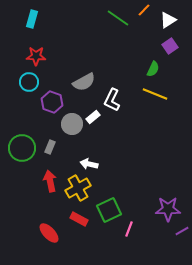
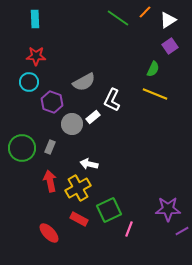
orange line: moved 1 px right, 2 px down
cyan rectangle: moved 3 px right; rotated 18 degrees counterclockwise
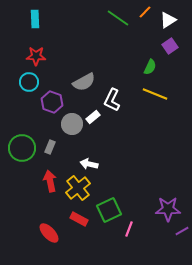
green semicircle: moved 3 px left, 2 px up
yellow cross: rotated 10 degrees counterclockwise
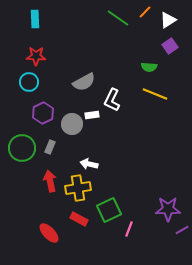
green semicircle: moved 1 px left; rotated 70 degrees clockwise
purple hexagon: moved 9 px left, 11 px down; rotated 15 degrees clockwise
white rectangle: moved 1 px left, 2 px up; rotated 32 degrees clockwise
yellow cross: rotated 30 degrees clockwise
purple line: moved 1 px up
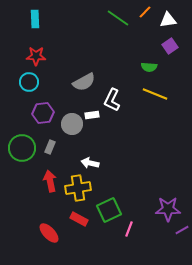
white triangle: rotated 24 degrees clockwise
purple hexagon: rotated 20 degrees clockwise
white arrow: moved 1 px right, 1 px up
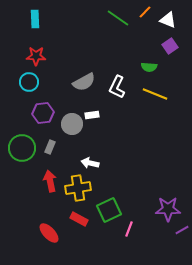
white triangle: rotated 30 degrees clockwise
white L-shape: moved 5 px right, 13 px up
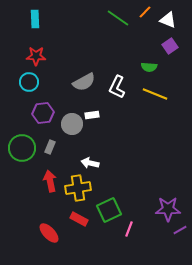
purple line: moved 2 px left
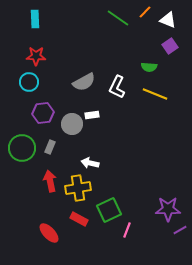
pink line: moved 2 px left, 1 px down
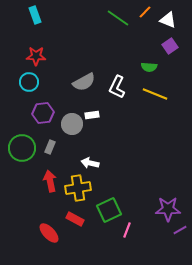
cyan rectangle: moved 4 px up; rotated 18 degrees counterclockwise
red rectangle: moved 4 px left
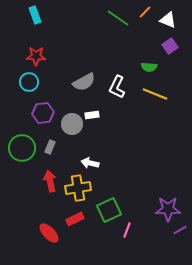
red rectangle: rotated 54 degrees counterclockwise
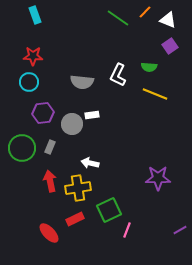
red star: moved 3 px left
gray semicircle: moved 2 px left; rotated 35 degrees clockwise
white L-shape: moved 1 px right, 12 px up
purple star: moved 10 px left, 31 px up
